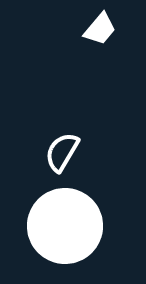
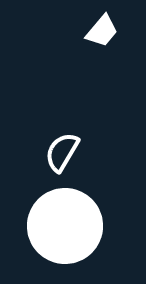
white trapezoid: moved 2 px right, 2 px down
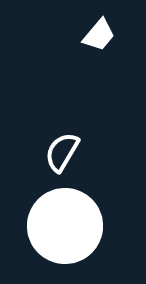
white trapezoid: moved 3 px left, 4 px down
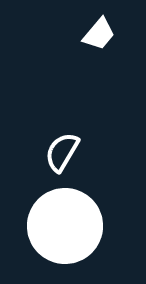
white trapezoid: moved 1 px up
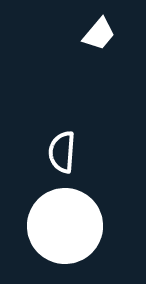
white semicircle: rotated 27 degrees counterclockwise
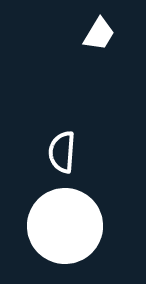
white trapezoid: rotated 9 degrees counterclockwise
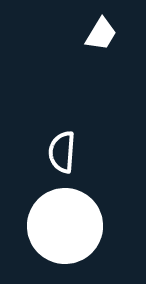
white trapezoid: moved 2 px right
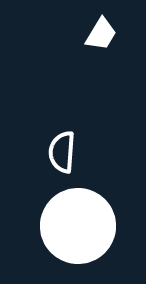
white circle: moved 13 px right
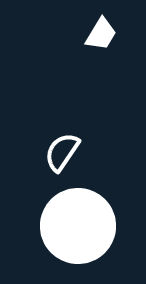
white semicircle: rotated 30 degrees clockwise
